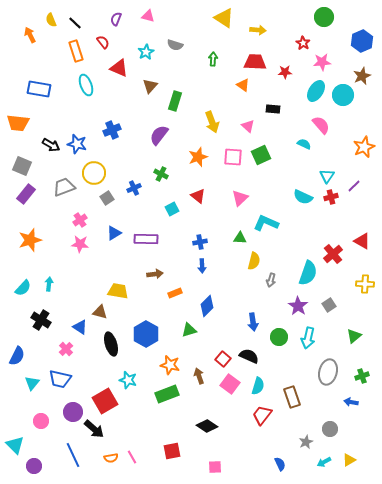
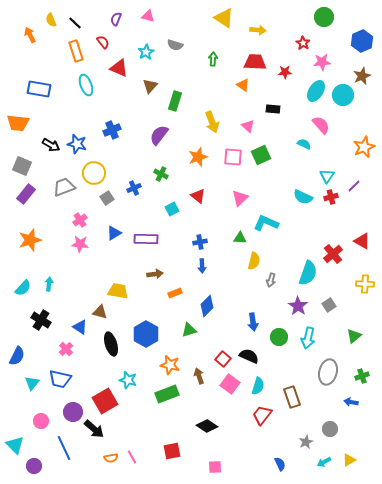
blue line at (73, 455): moved 9 px left, 7 px up
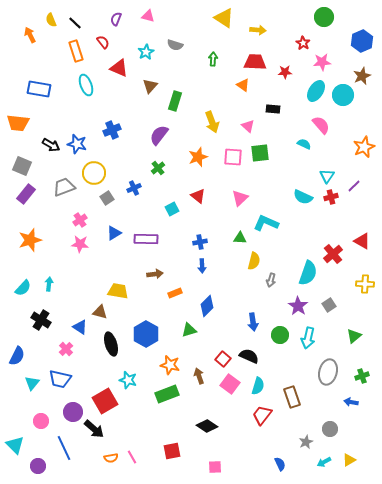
green square at (261, 155): moved 1 px left, 2 px up; rotated 18 degrees clockwise
green cross at (161, 174): moved 3 px left, 6 px up; rotated 24 degrees clockwise
green circle at (279, 337): moved 1 px right, 2 px up
purple circle at (34, 466): moved 4 px right
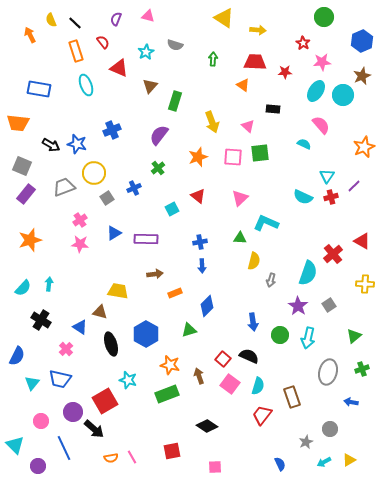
green cross at (362, 376): moved 7 px up
